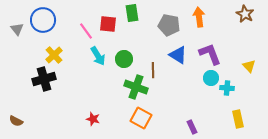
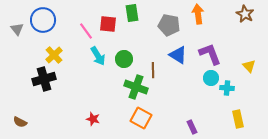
orange arrow: moved 1 px left, 3 px up
brown semicircle: moved 4 px right, 1 px down
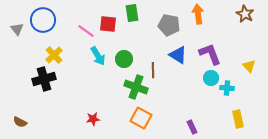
pink line: rotated 18 degrees counterclockwise
red star: rotated 24 degrees counterclockwise
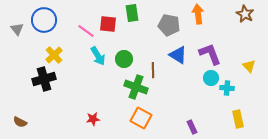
blue circle: moved 1 px right
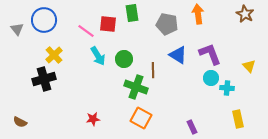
gray pentagon: moved 2 px left, 1 px up
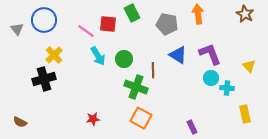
green rectangle: rotated 18 degrees counterclockwise
yellow rectangle: moved 7 px right, 5 px up
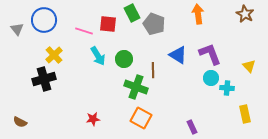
gray pentagon: moved 13 px left; rotated 10 degrees clockwise
pink line: moved 2 px left; rotated 18 degrees counterclockwise
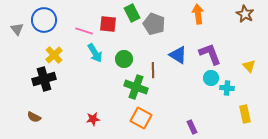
cyan arrow: moved 3 px left, 3 px up
brown semicircle: moved 14 px right, 5 px up
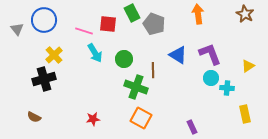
yellow triangle: moved 1 px left; rotated 40 degrees clockwise
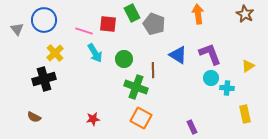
yellow cross: moved 1 px right, 2 px up
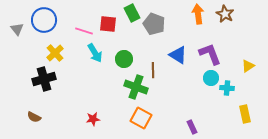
brown star: moved 20 px left
